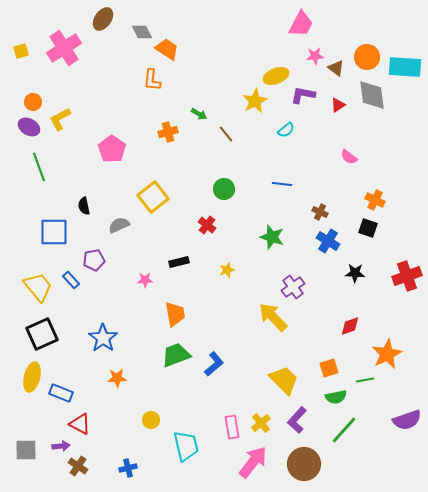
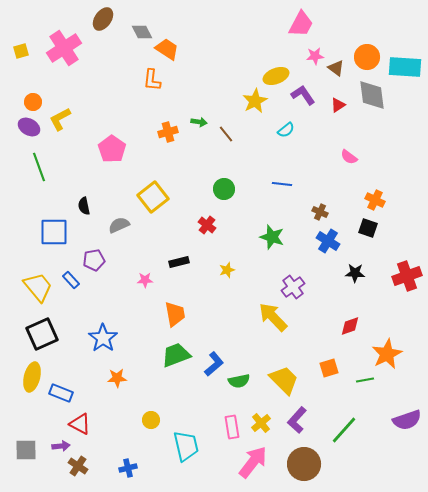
purple L-shape at (303, 95): rotated 45 degrees clockwise
green arrow at (199, 114): moved 8 px down; rotated 21 degrees counterclockwise
green semicircle at (336, 397): moved 97 px left, 16 px up
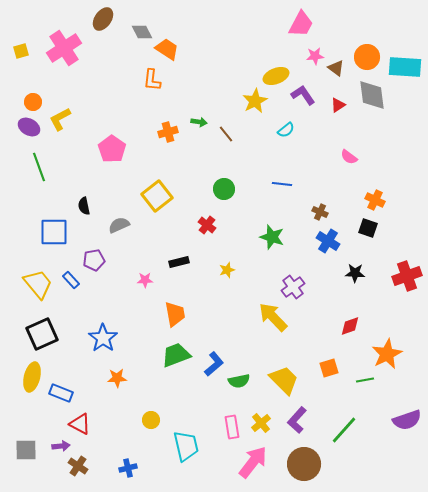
yellow square at (153, 197): moved 4 px right, 1 px up
yellow trapezoid at (38, 287): moved 3 px up
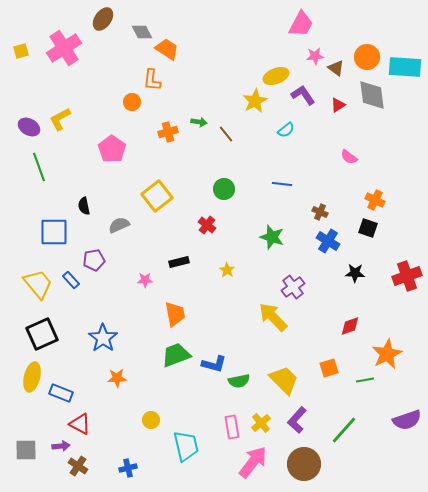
orange circle at (33, 102): moved 99 px right
yellow star at (227, 270): rotated 21 degrees counterclockwise
blue L-shape at (214, 364): rotated 55 degrees clockwise
